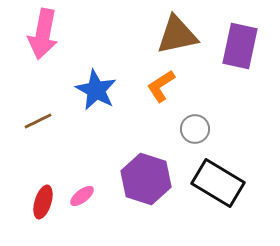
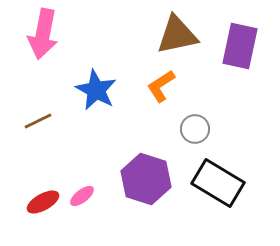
red ellipse: rotated 44 degrees clockwise
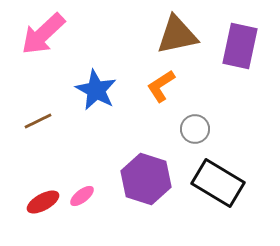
pink arrow: rotated 36 degrees clockwise
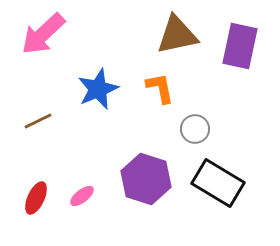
orange L-shape: moved 1 px left, 2 px down; rotated 112 degrees clockwise
blue star: moved 2 px right, 1 px up; rotated 21 degrees clockwise
red ellipse: moved 7 px left, 4 px up; rotated 36 degrees counterclockwise
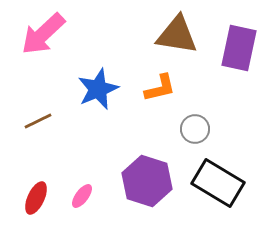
brown triangle: rotated 21 degrees clockwise
purple rectangle: moved 1 px left, 2 px down
orange L-shape: rotated 88 degrees clockwise
purple hexagon: moved 1 px right, 2 px down
pink ellipse: rotated 15 degrees counterclockwise
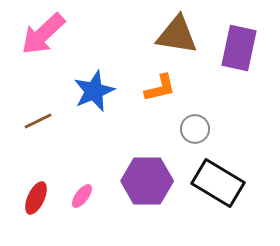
blue star: moved 4 px left, 2 px down
purple hexagon: rotated 18 degrees counterclockwise
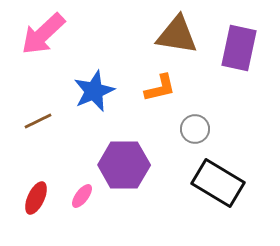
purple hexagon: moved 23 px left, 16 px up
